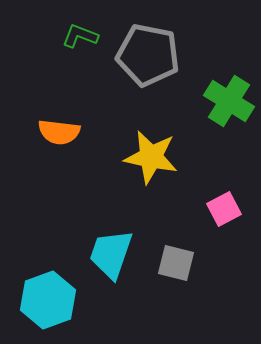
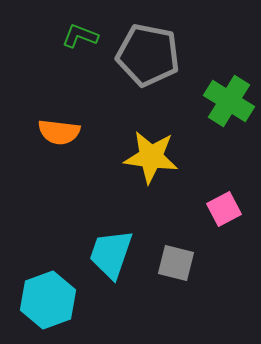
yellow star: rotated 4 degrees counterclockwise
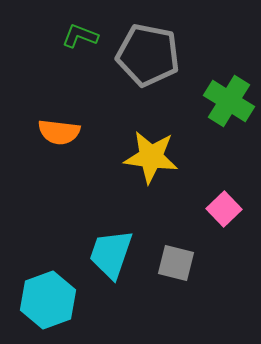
pink square: rotated 16 degrees counterclockwise
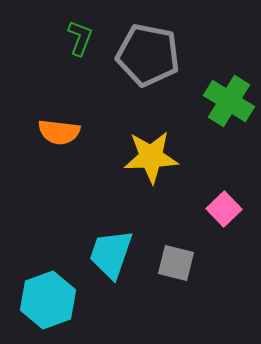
green L-shape: moved 2 px down; rotated 90 degrees clockwise
yellow star: rotated 10 degrees counterclockwise
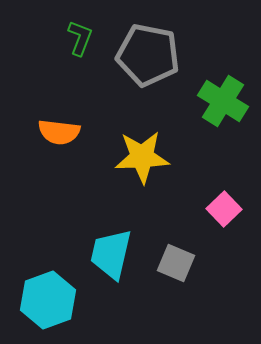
green cross: moved 6 px left
yellow star: moved 9 px left
cyan trapezoid: rotated 6 degrees counterclockwise
gray square: rotated 9 degrees clockwise
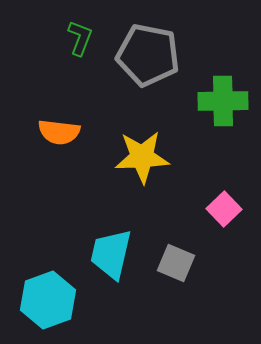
green cross: rotated 33 degrees counterclockwise
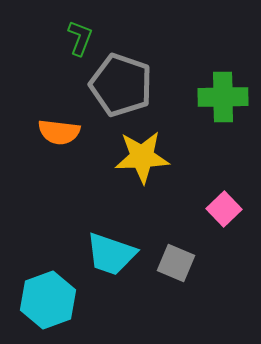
gray pentagon: moved 27 px left, 30 px down; rotated 8 degrees clockwise
green cross: moved 4 px up
cyan trapezoid: rotated 84 degrees counterclockwise
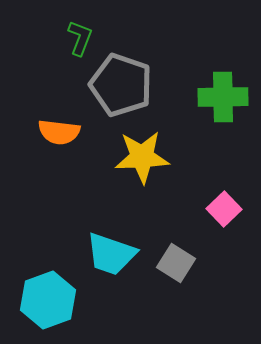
gray square: rotated 9 degrees clockwise
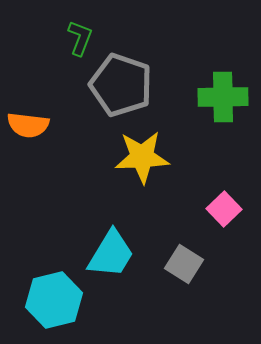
orange semicircle: moved 31 px left, 7 px up
cyan trapezoid: rotated 78 degrees counterclockwise
gray square: moved 8 px right, 1 px down
cyan hexagon: moved 6 px right; rotated 6 degrees clockwise
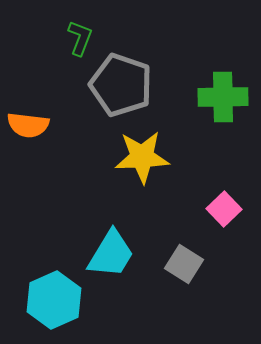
cyan hexagon: rotated 10 degrees counterclockwise
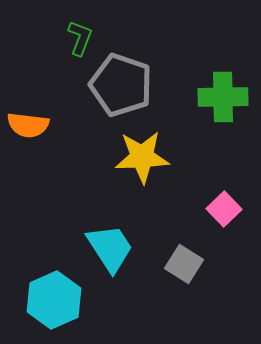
cyan trapezoid: moved 1 px left, 6 px up; rotated 64 degrees counterclockwise
